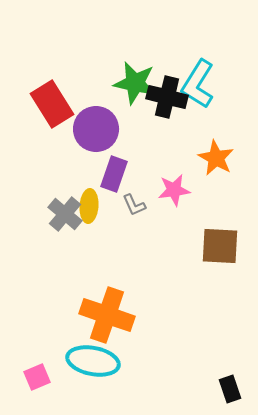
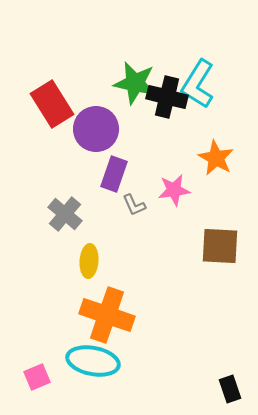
yellow ellipse: moved 55 px down
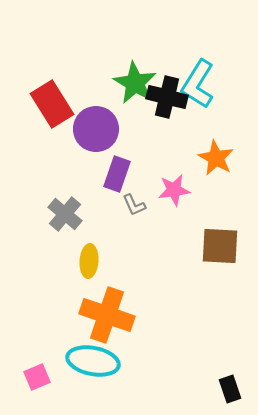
green star: rotated 18 degrees clockwise
purple rectangle: moved 3 px right
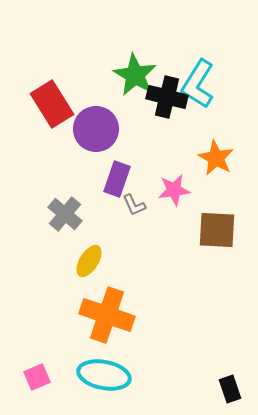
green star: moved 8 px up
purple rectangle: moved 5 px down
brown square: moved 3 px left, 16 px up
yellow ellipse: rotated 28 degrees clockwise
cyan ellipse: moved 11 px right, 14 px down
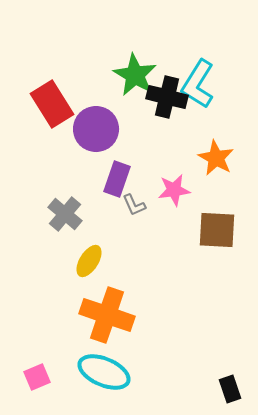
cyan ellipse: moved 3 px up; rotated 12 degrees clockwise
